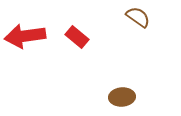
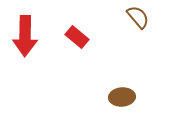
brown semicircle: rotated 15 degrees clockwise
red arrow: rotated 81 degrees counterclockwise
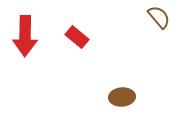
brown semicircle: moved 21 px right
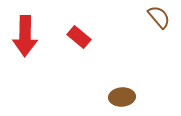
red rectangle: moved 2 px right
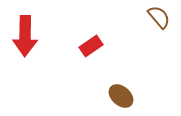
red rectangle: moved 12 px right, 9 px down; rotated 75 degrees counterclockwise
brown ellipse: moved 1 px left, 1 px up; rotated 45 degrees clockwise
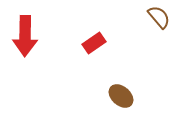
red rectangle: moved 3 px right, 3 px up
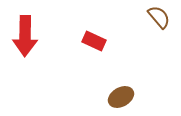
red rectangle: moved 2 px up; rotated 60 degrees clockwise
brown ellipse: moved 1 px down; rotated 70 degrees counterclockwise
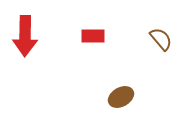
brown semicircle: moved 2 px right, 22 px down
red rectangle: moved 1 px left, 5 px up; rotated 25 degrees counterclockwise
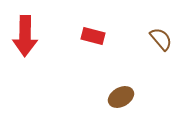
red rectangle: rotated 15 degrees clockwise
